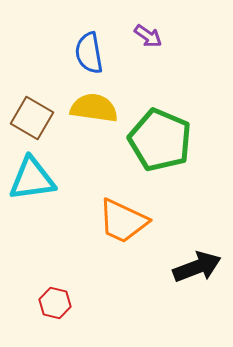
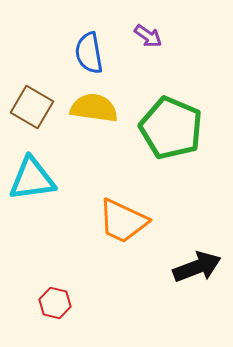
brown square: moved 11 px up
green pentagon: moved 11 px right, 12 px up
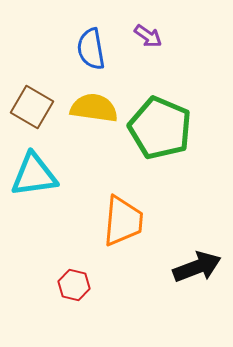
blue semicircle: moved 2 px right, 4 px up
green pentagon: moved 11 px left
cyan triangle: moved 2 px right, 4 px up
orange trapezoid: rotated 110 degrees counterclockwise
red hexagon: moved 19 px right, 18 px up
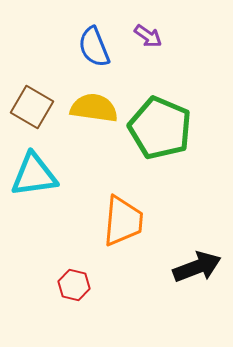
blue semicircle: moved 3 px right, 2 px up; rotated 12 degrees counterclockwise
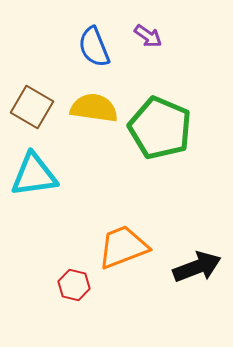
orange trapezoid: moved 26 px down; rotated 116 degrees counterclockwise
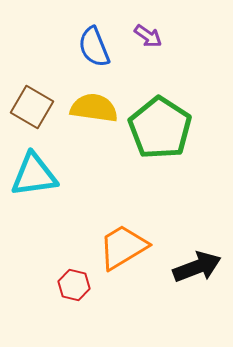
green pentagon: rotated 10 degrees clockwise
orange trapezoid: rotated 10 degrees counterclockwise
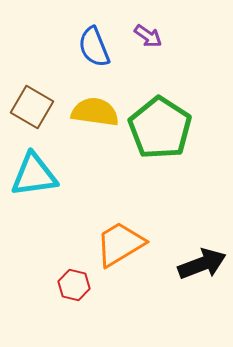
yellow semicircle: moved 1 px right, 4 px down
orange trapezoid: moved 3 px left, 3 px up
black arrow: moved 5 px right, 3 px up
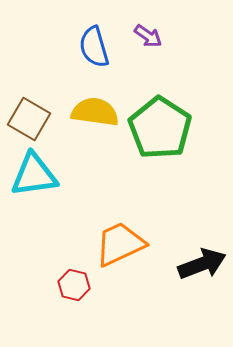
blue semicircle: rotated 6 degrees clockwise
brown square: moved 3 px left, 12 px down
orange trapezoid: rotated 6 degrees clockwise
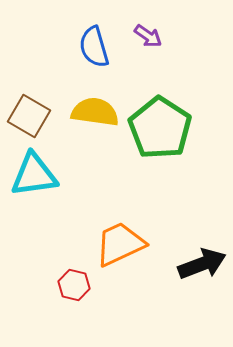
brown square: moved 3 px up
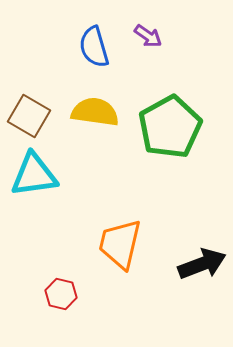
green pentagon: moved 10 px right, 1 px up; rotated 10 degrees clockwise
orange trapezoid: rotated 52 degrees counterclockwise
red hexagon: moved 13 px left, 9 px down
